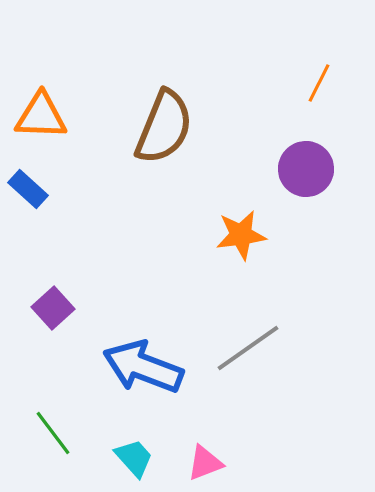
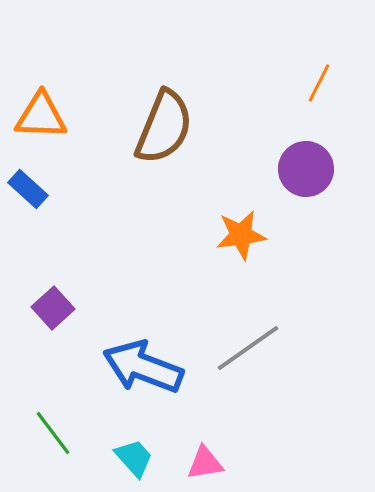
pink triangle: rotated 12 degrees clockwise
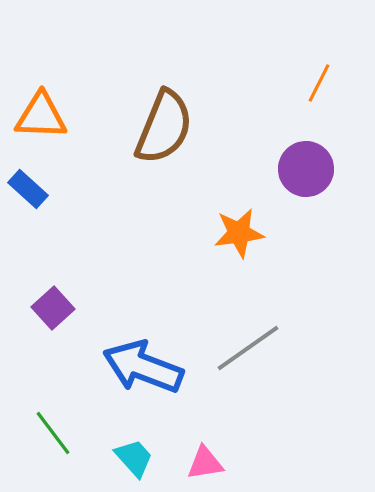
orange star: moved 2 px left, 2 px up
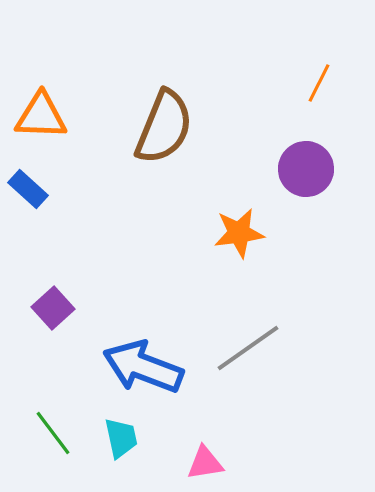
cyan trapezoid: moved 13 px left, 20 px up; rotated 30 degrees clockwise
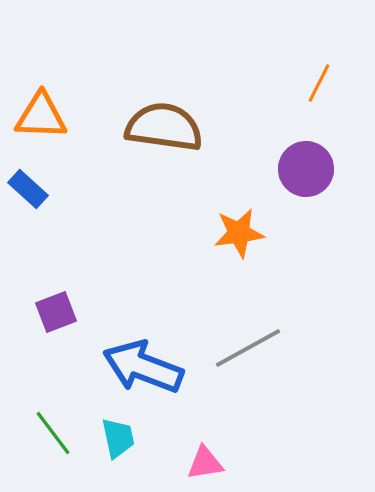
brown semicircle: rotated 104 degrees counterclockwise
purple square: moved 3 px right, 4 px down; rotated 21 degrees clockwise
gray line: rotated 6 degrees clockwise
cyan trapezoid: moved 3 px left
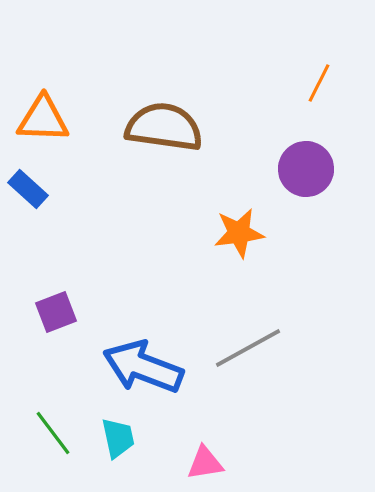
orange triangle: moved 2 px right, 3 px down
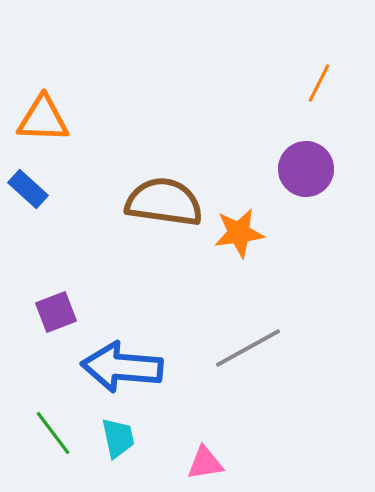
brown semicircle: moved 75 px down
blue arrow: moved 21 px left; rotated 16 degrees counterclockwise
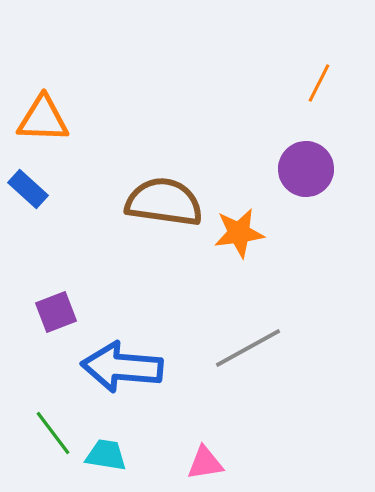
cyan trapezoid: moved 12 px left, 17 px down; rotated 69 degrees counterclockwise
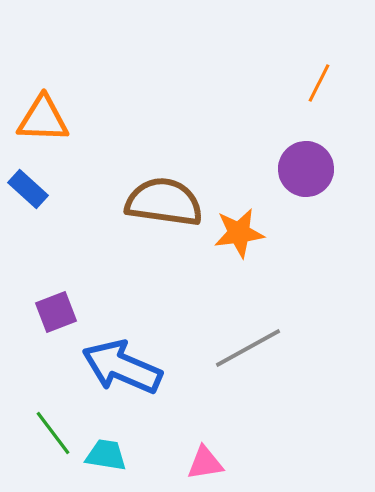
blue arrow: rotated 18 degrees clockwise
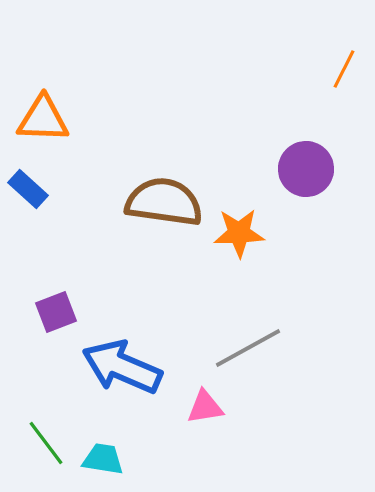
orange line: moved 25 px right, 14 px up
orange star: rotated 6 degrees clockwise
green line: moved 7 px left, 10 px down
cyan trapezoid: moved 3 px left, 4 px down
pink triangle: moved 56 px up
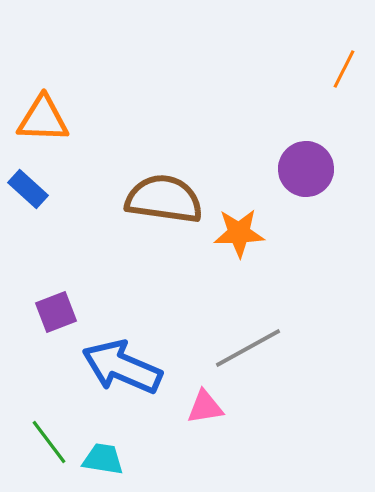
brown semicircle: moved 3 px up
green line: moved 3 px right, 1 px up
